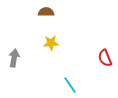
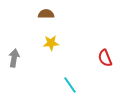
brown semicircle: moved 2 px down
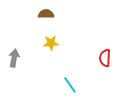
red semicircle: rotated 24 degrees clockwise
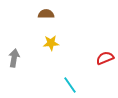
red semicircle: rotated 66 degrees clockwise
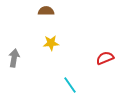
brown semicircle: moved 3 px up
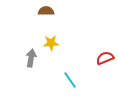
gray arrow: moved 17 px right
cyan line: moved 5 px up
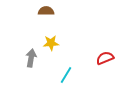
cyan line: moved 4 px left, 5 px up; rotated 66 degrees clockwise
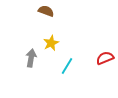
brown semicircle: rotated 21 degrees clockwise
yellow star: rotated 21 degrees counterclockwise
cyan line: moved 1 px right, 9 px up
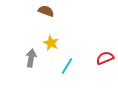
yellow star: rotated 21 degrees counterclockwise
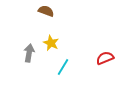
gray arrow: moved 2 px left, 5 px up
cyan line: moved 4 px left, 1 px down
